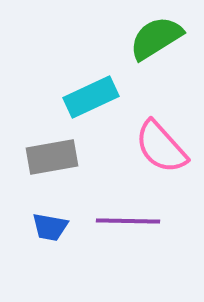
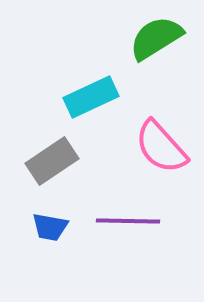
gray rectangle: moved 4 px down; rotated 24 degrees counterclockwise
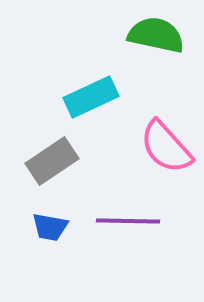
green semicircle: moved 3 px up; rotated 44 degrees clockwise
pink semicircle: moved 5 px right
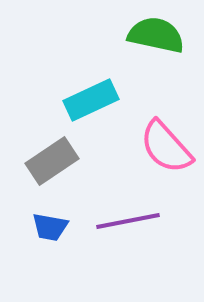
cyan rectangle: moved 3 px down
purple line: rotated 12 degrees counterclockwise
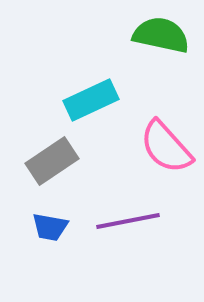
green semicircle: moved 5 px right
